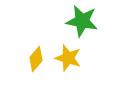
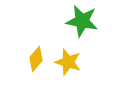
yellow star: moved 4 px down
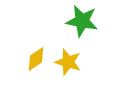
yellow diamond: rotated 15 degrees clockwise
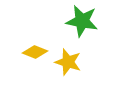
yellow diamond: moved 1 px left, 7 px up; rotated 55 degrees clockwise
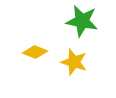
yellow star: moved 6 px right
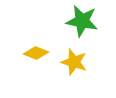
yellow diamond: moved 1 px right, 1 px down
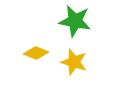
green star: moved 7 px left
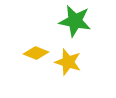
yellow star: moved 6 px left
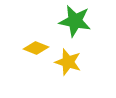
yellow diamond: moved 5 px up
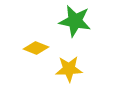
yellow star: moved 1 px right, 7 px down; rotated 20 degrees counterclockwise
